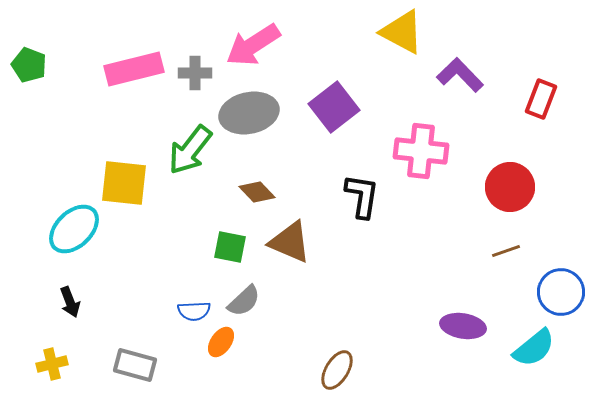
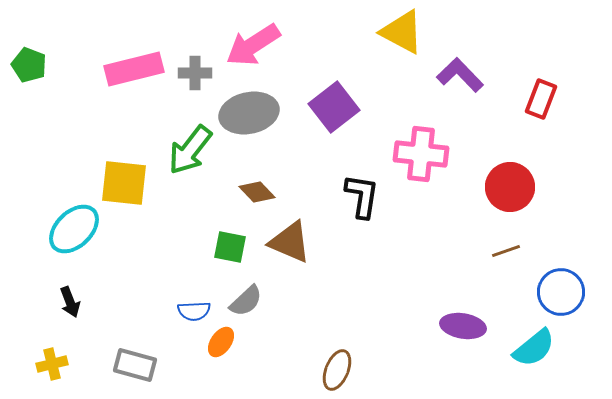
pink cross: moved 3 px down
gray semicircle: moved 2 px right
brown ellipse: rotated 9 degrees counterclockwise
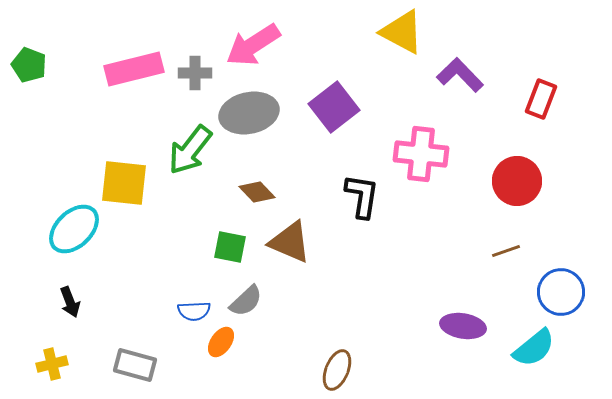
red circle: moved 7 px right, 6 px up
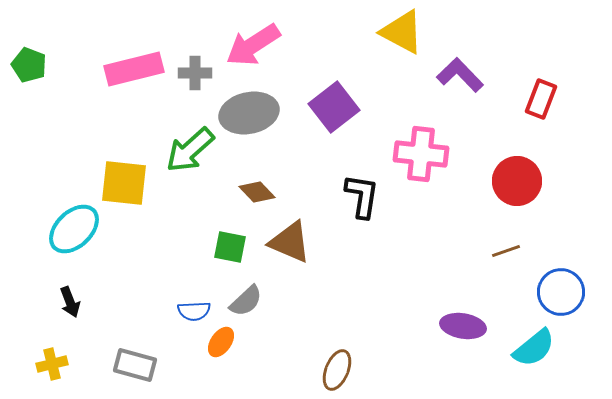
green arrow: rotated 10 degrees clockwise
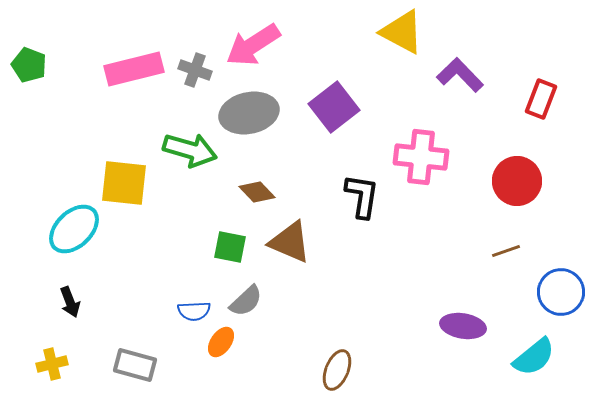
gray cross: moved 3 px up; rotated 20 degrees clockwise
green arrow: rotated 122 degrees counterclockwise
pink cross: moved 3 px down
cyan semicircle: moved 9 px down
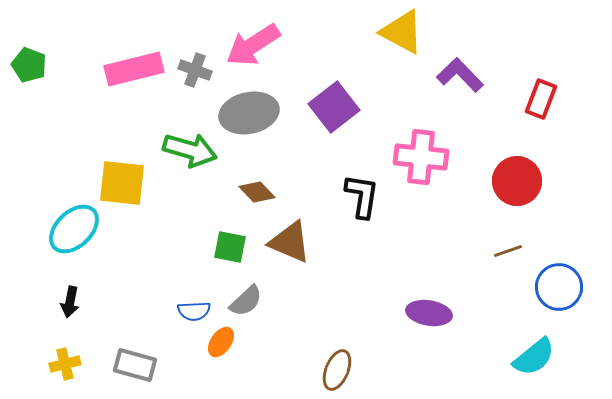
yellow square: moved 2 px left
brown line: moved 2 px right
blue circle: moved 2 px left, 5 px up
black arrow: rotated 32 degrees clockwise
purple ellipse: moved 34 px left, 13 px up
yellow cross: moved 13 px right
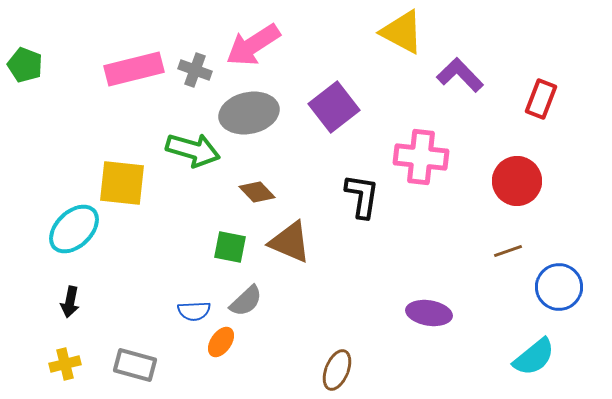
green pentagon: moved 4 px left
green arrow: moved 3 px right
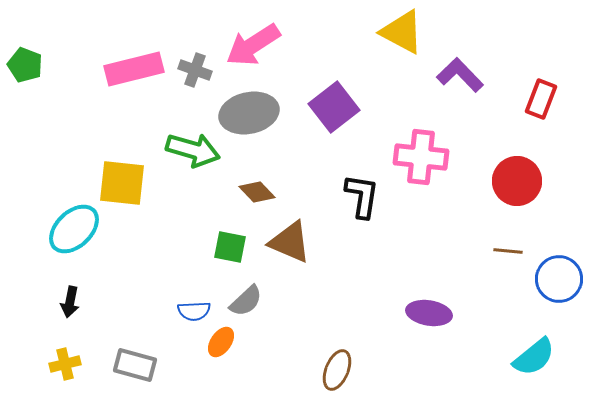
brown line: rotated 24 degrees clockwise
blue circle: moved 8 px up
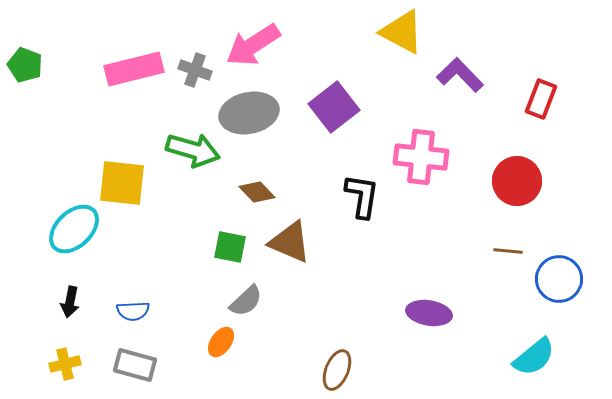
blue semicircle: moved 61 px left
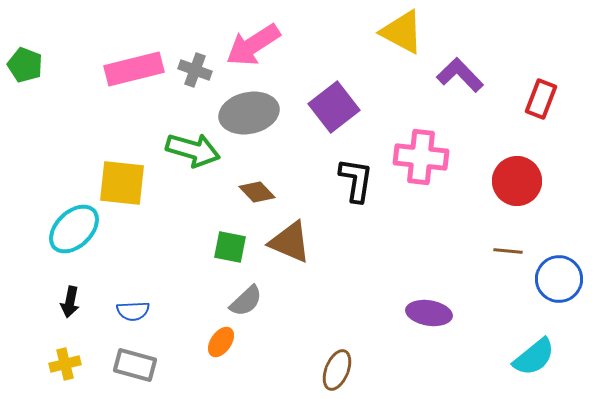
black L-shape: moved 6 px left, 16 px up
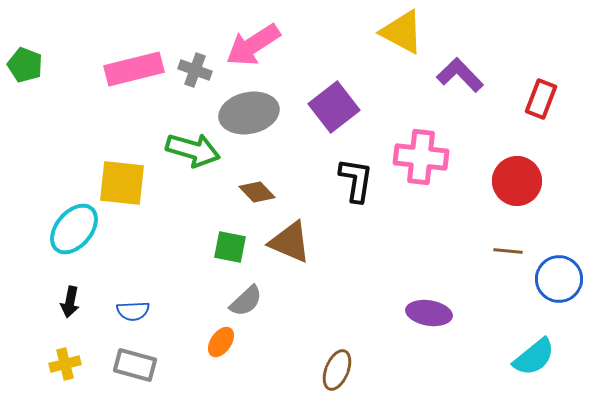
cyan ellipse: rotated 6 degrees counterclockwise
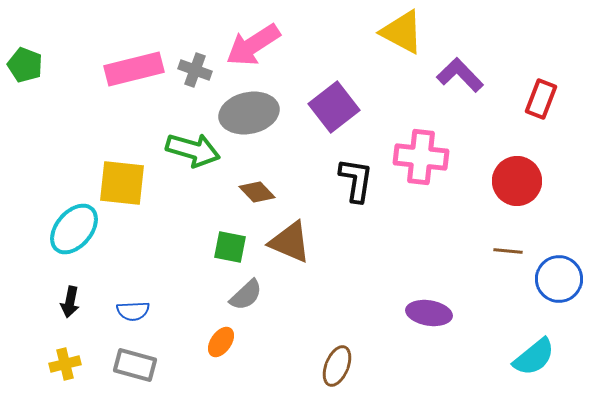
gray semicircle: moved 6 px up
brown ellipse: moved 4 px up
